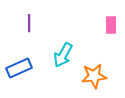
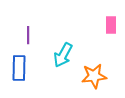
purple line: moved 1 px left, 12 px down
blue rectangle: rotated 65 degrees counterclockwise
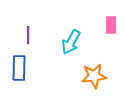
cyan arrow: moved 8 px right, 13 px up
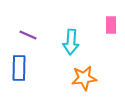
purple line: rotated 66 degrees counterclockwise
cyan arrow: rotated 25 degrees counterclockwise
orange star: moved 10 px left, 2 px down
